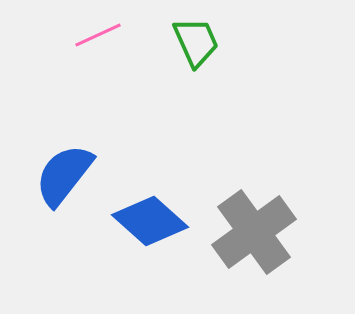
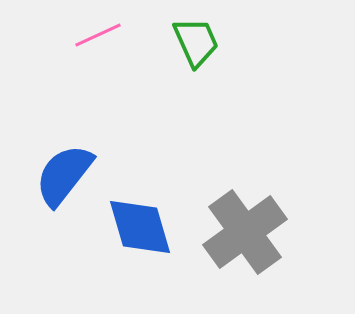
blue diamond: moved 10 px left, 6 px down; rotated 32 degrees clockwise
gray cross: moved 9 px left
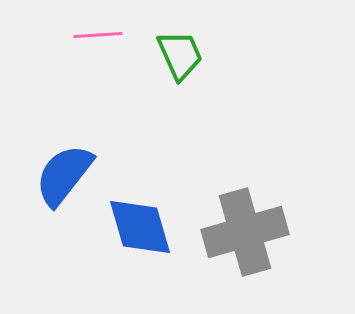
pink line: rotated 21 degrees clockwise
green trapezoid: moved 16 px left, 13 px down
gray cross: rotated 20 degrees clockwise
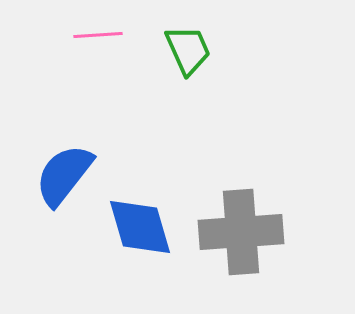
green trapezoid: moved 8 px right, 5 px up
gray cross: moved 4 px left; rotated 12 degrees clockwise
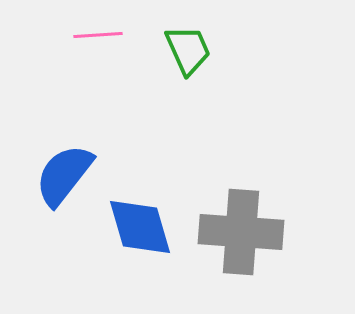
gray cross: rotated 8 degrees clockwise
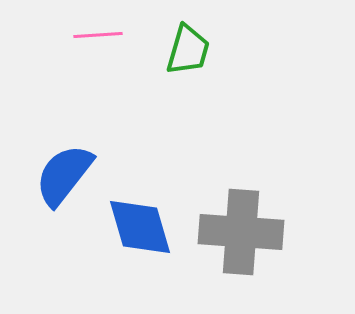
green trapezoid: rotated 40 degrees clockwise
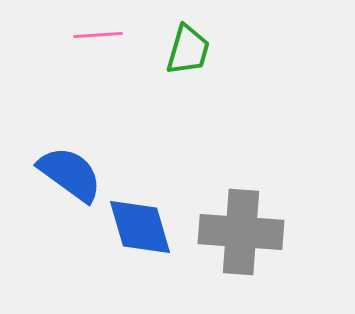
blue semicircle: moved 6 px right, 1 px up; rotated 88 degrees clockwise
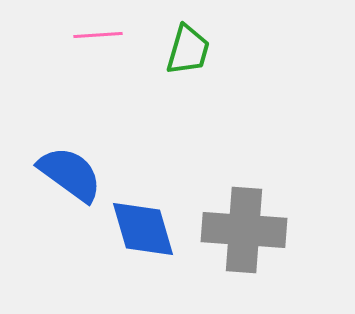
blue diamond: moved 3 px right, 2 px down
gray cross: moved 3 px right, 2 px up
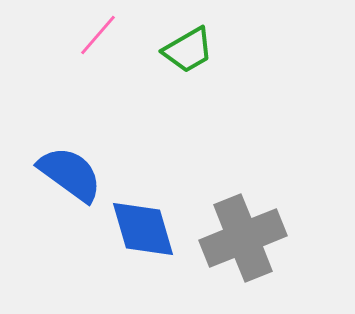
pink line: rotated 45 degrees counterclockwise
green trapezoid: rotated 44 degrees clockwise
gray cross: moved 1 px left, 8 px down; rotated 26 degrees counterclockwise
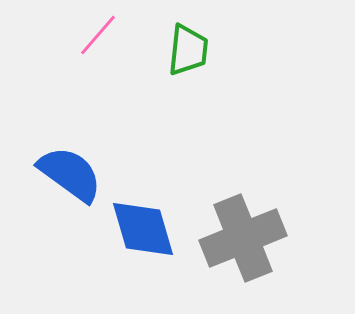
green trapezoid: rotated 54 degrees counterclockwise
